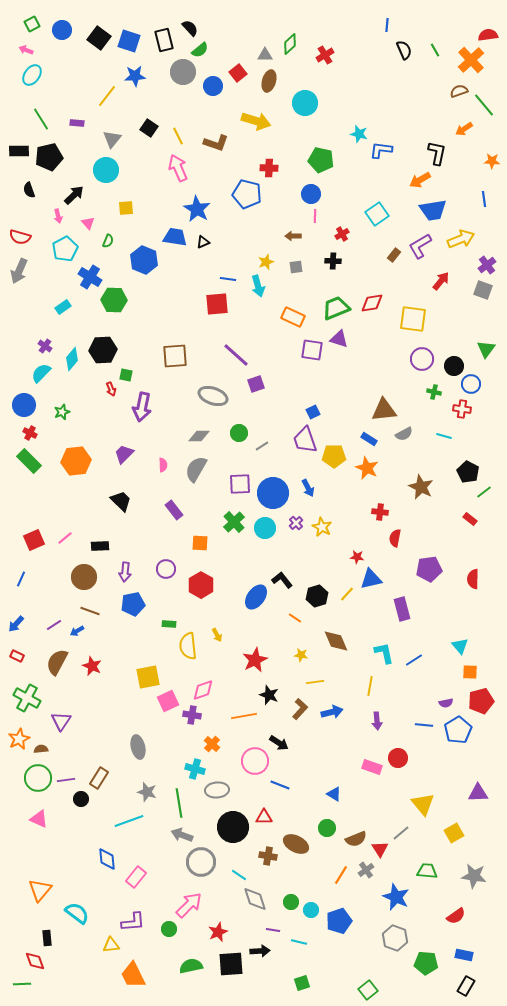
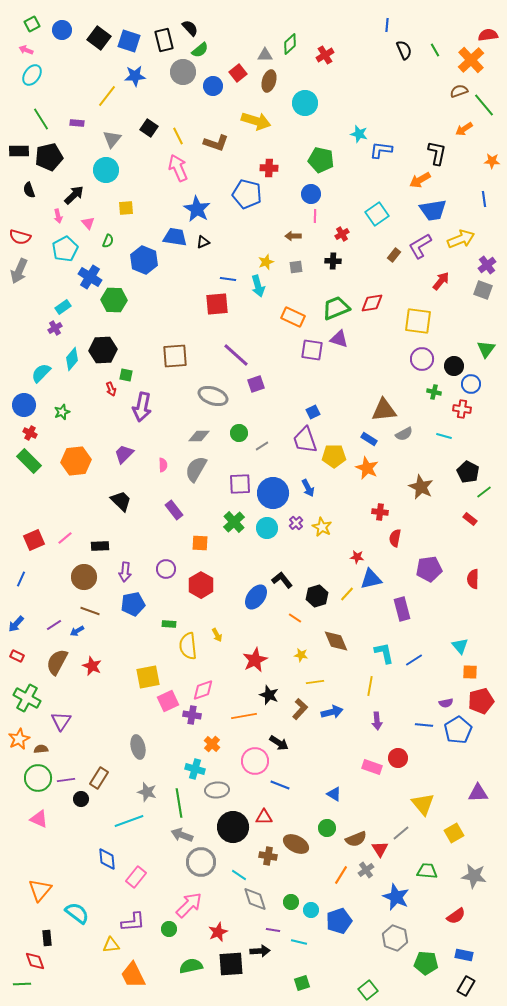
yellow square at (413, 319): moved 5 px right, 2 px down
purple cross at (45, 346): moved 10 px right, 18 px up; rotated 24 degrees clockwise
cyan circle at (265, 528): moved 2 px right
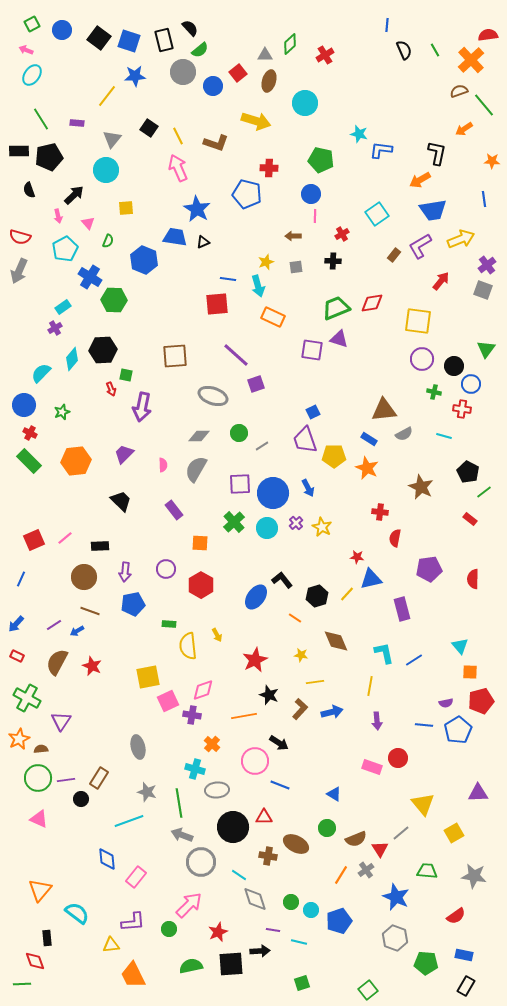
orange rectangle at (293, 317): moved 20 px left
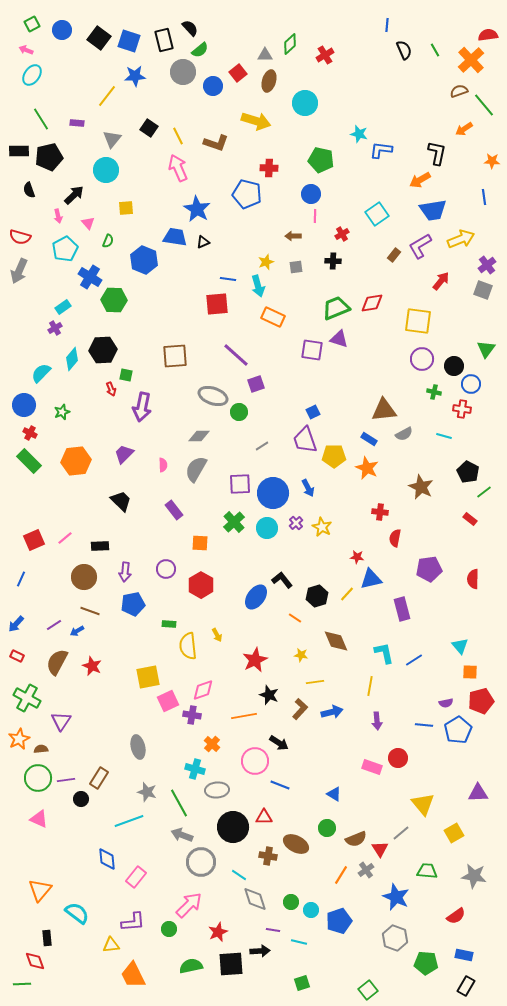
blue line at (484, 199): moved 2 px up
green circle at (239, 433): moved 21 px up
green line at (179, 803): rotated 20 degrees counterclockwise
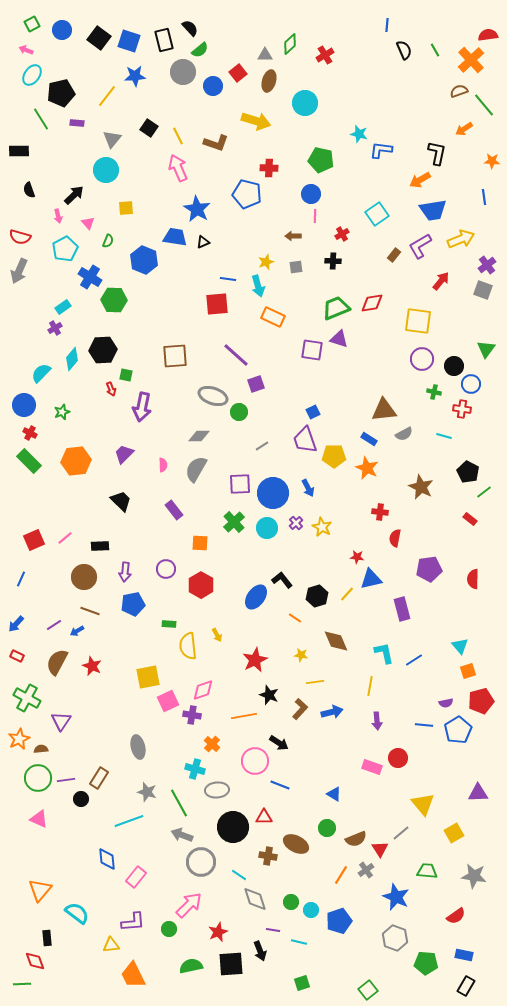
black pentagon at (49, 157): moved 12 px right, 64 px up
orange square at (470, 672): moved 2 px left, 1 px up; rotated 21 degrees counterclockwise
black arrow at (260, 951): rotated 72 degrees clockwise
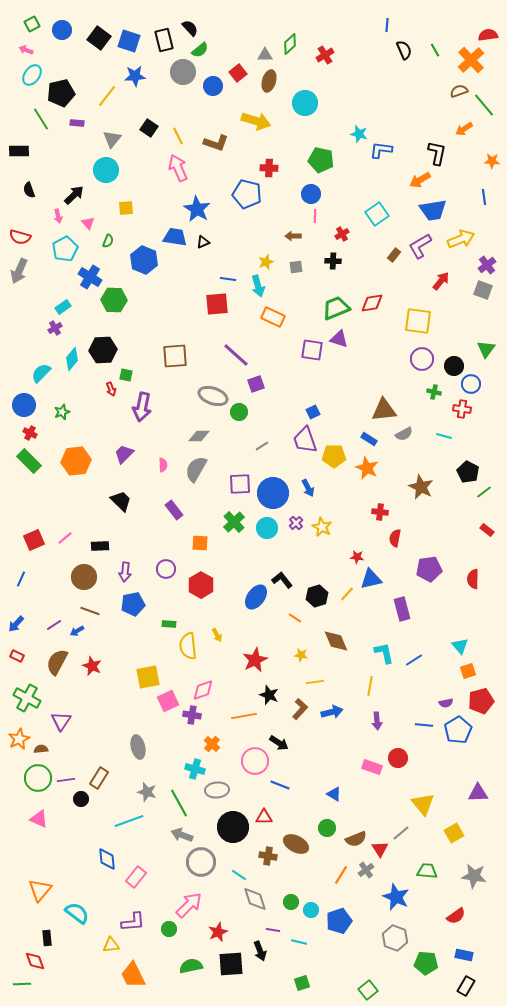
red rectangle at (470, 519): moved 17 px right, 11 px down
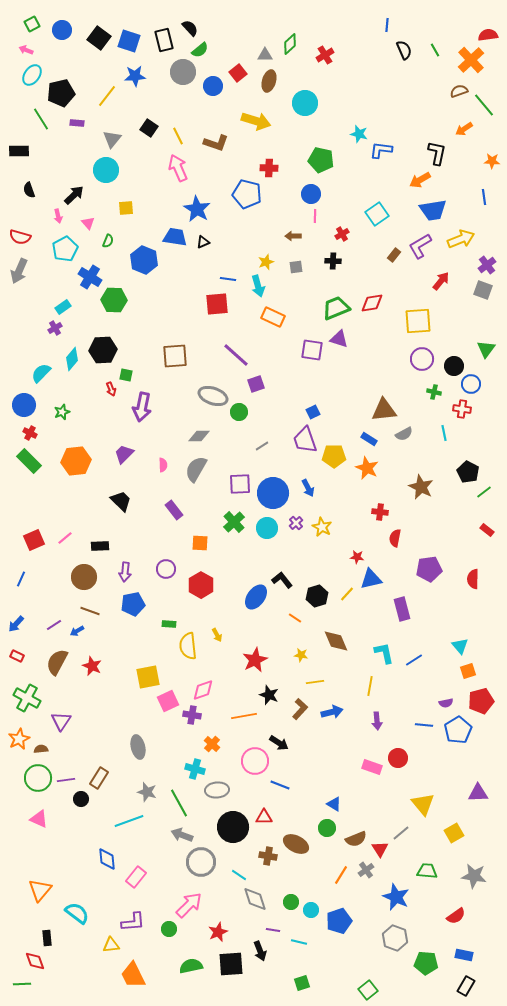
yellow square at (418, 321): rotated 12 degrees counterclockwise
cyan line at (444, 436): moved 3 px up; rotated 63 degrees clockwise
blue triangle at (334, 794): moved 10 px down
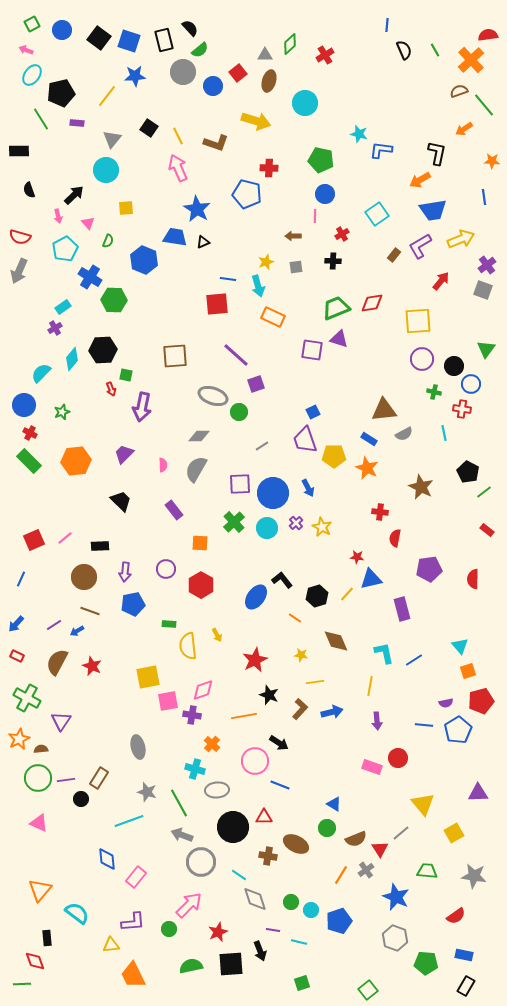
blue circle at (311, 194): moved 14 px right
pink square at (168, 701): rotated 15 degrees clockwise
pink triangle at (39, 819): moved 4 px down
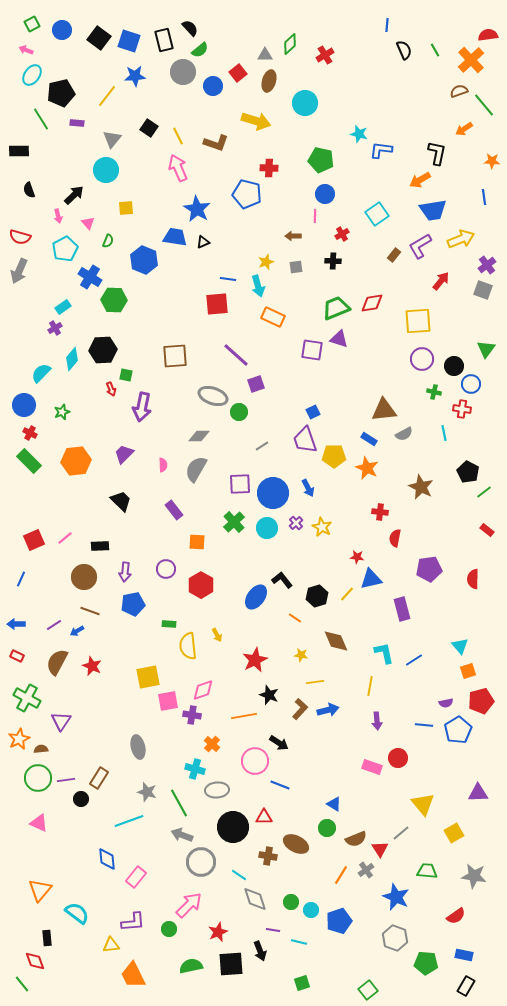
orange square at (200, 543): moved 3 px left, 1 px up
blue arrow at (16, 624): rotated 48 degrees clockwise
blue arrow at (332, 712): moved 4 px left, 2 px up
green line at (22, 984): rotated 54 degrees clockwise
